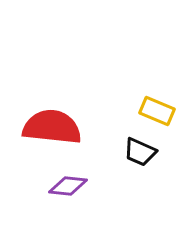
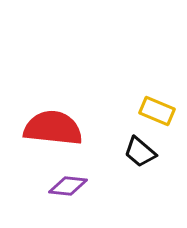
red semicircle: moved 1 px right, 1 px down
black trapezoid: rotated 16 degrees clockwise
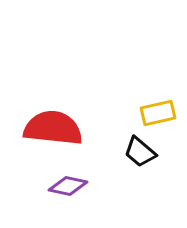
yellow rectangle: moved 1 px right, 2 px down; rotated 36 degrees counterclockwise
purple diamond: rotated 6 degrees clockwise
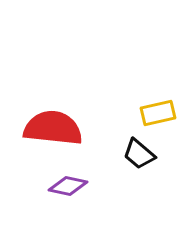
black trapezoid: moved 1 px left, 2 px down
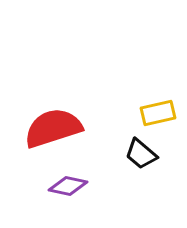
red semicircle: rotated 24 degrees counterclockwise
black trapezoid: moved 2 px right
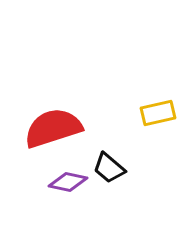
black trapezoid: moved 32 px left, 14 px down
purple diamond: moved 4 px up
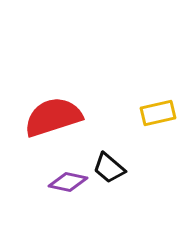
red semicircle: moved 11 px up
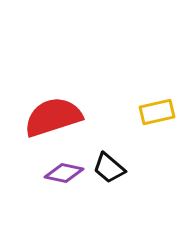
yellow rectangle: moved 1 px left, 1 px up
purple diamond: moved 4 px left, 9 px up
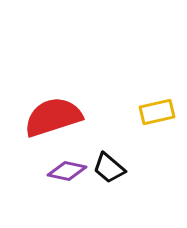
purple diamond: moved 3 px right, 2 px up
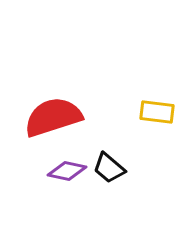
yellow rectangle: rotated 20 degrees clockwise
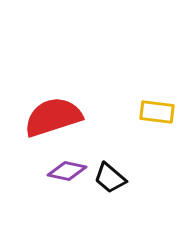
black trapezoid: moved 1 px right, 10 px down
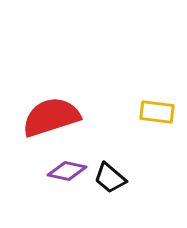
red semicircle: moved 2 px left
